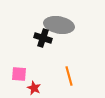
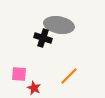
orange line: rotated 60 degrees clockwise
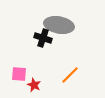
orange line: moved 1 px right, 1 px up
red star: moved 3 px up
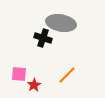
gray ellipse: moved 2 px right, 2 px up
orange line: moved 3 px left
red star: rotated 16 degrees clockwise
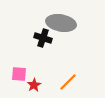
orange line: moved 1 px right, 7 px down
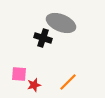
gray ellipse: rotated 12 degrees clockwise
red star: rotated 16 degrees clockwise
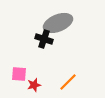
gray ellipse: moved 3 px left; rotated 44 degrees counterclockwise
black cross: moved 1 px right, 1 px down
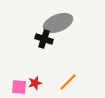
pink square: moved 13 px down
red star: moved 1 px right, 2 px up
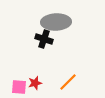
gray ellipse: moved 2 px left, 1 px up; rotated 20 degrees clockwise
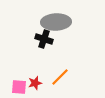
orange line: moved 8 px left, 5 px up
